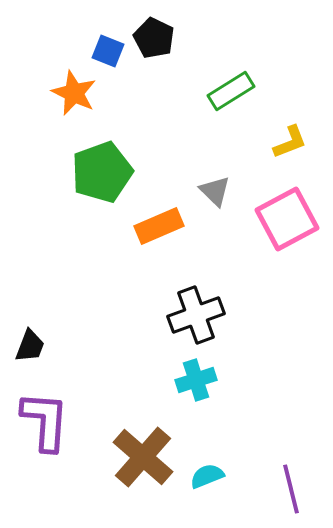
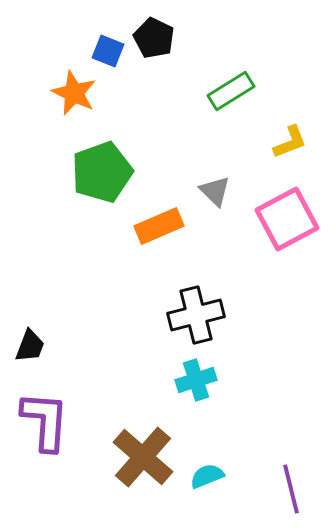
black cross: rotated 6 degrees clockwise
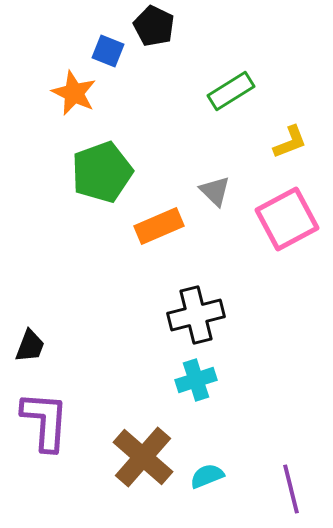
black pentagon: moved 12 px up
